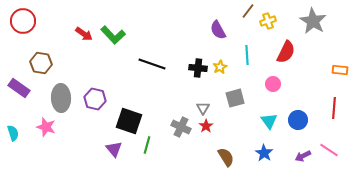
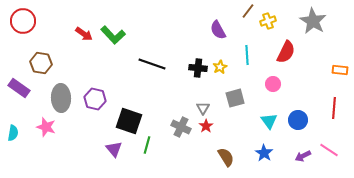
cyan semicircle: rotated 28 degrees clockwise
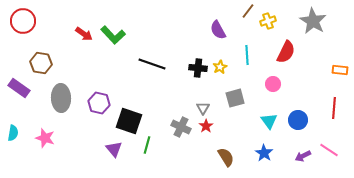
purple hexagon: moved 4 px right, 4 px down
pink star: moved 1 px left, 11 px down
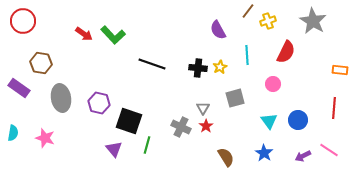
gray ellipse: rotated 8 degrees counterclockwise
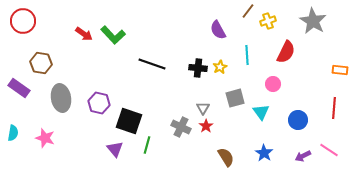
cyan triangle: moved 8 px left, 9 px up
purple triangle: moved 1 px right
